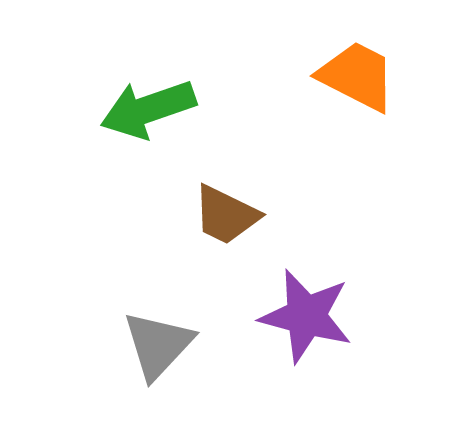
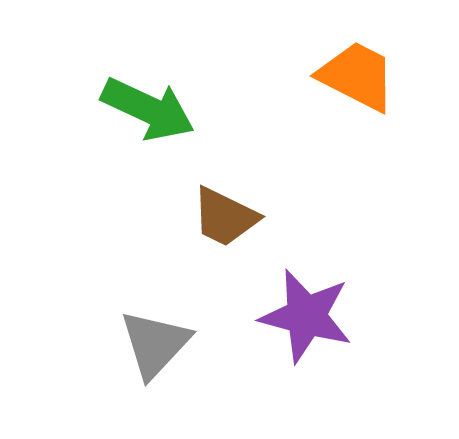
green arrow: rotated 136 degrees counterclockwise
brown trapezoid: moved 1 px left, 2 px down
gray triangle: moved 3 px left, 1 px up
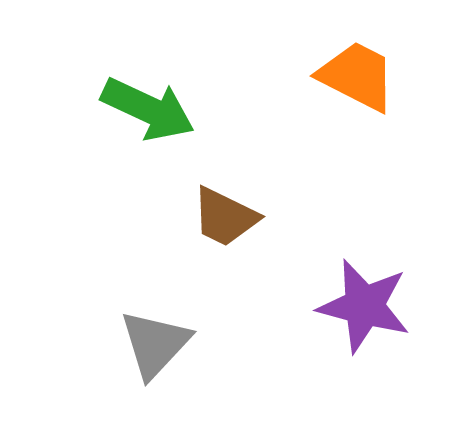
purple star: moved 58 px right, 10 px up
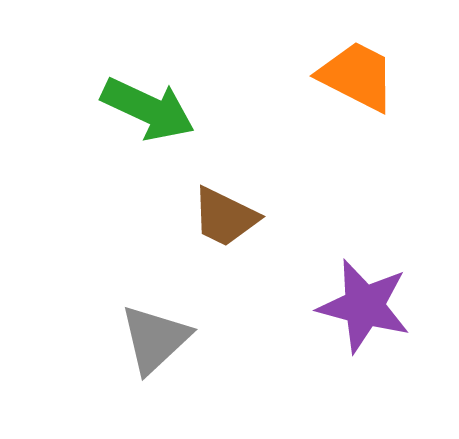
gray triangle: moved 5 px up; rotated 4 degrees clockwise
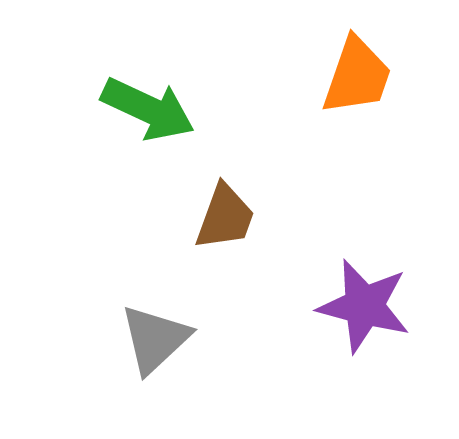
orange trapezoid: rotated 82 degrees clockwise
brown trapezoid: rotated 96 degrees counterclockwise
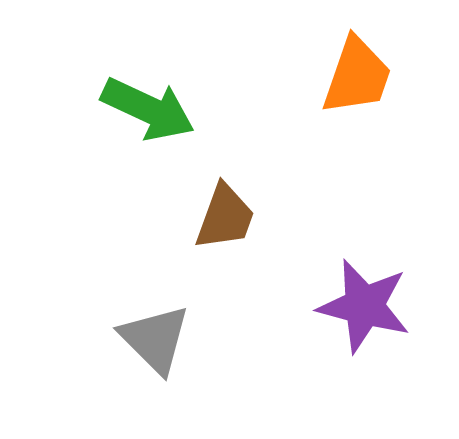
gray triangle: rotated 32 degrees counterclockwise
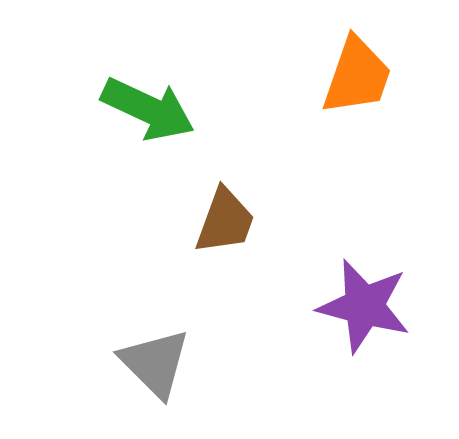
brown trapezoid: moved 4 px down
gray triangle: moved 24 px down
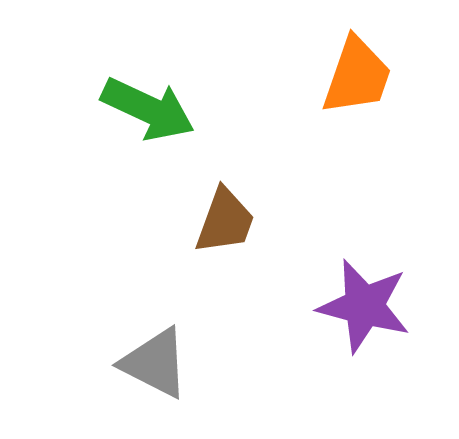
gray triangle: rotated 18 degrees counterclockwise
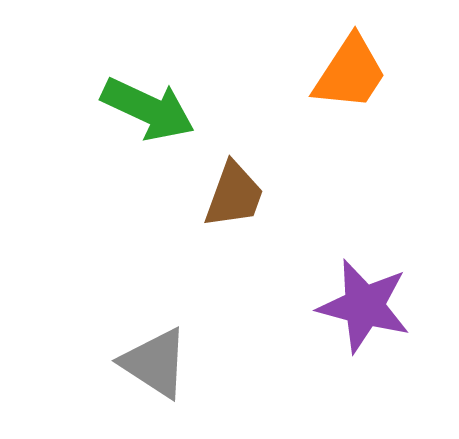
orange trapezoid: moved 7 px left, 3 px up; rotated 14 degrees clockwise
brown trapezoid: moved 9 px right, 26 px up
gray triangle: rotated 6 degrees clockwise
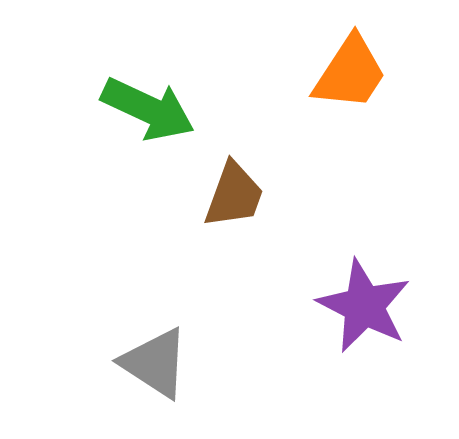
purple star: rotated 12 degrees clockwise
